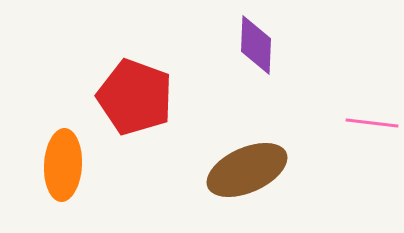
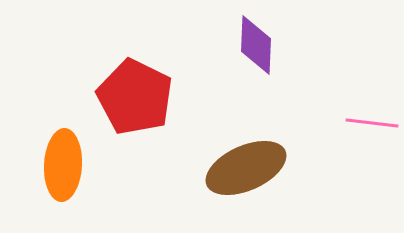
red pentagon: rotated 6 degrees clockwise
brown ellipse: moved 1 px left, 2 px up
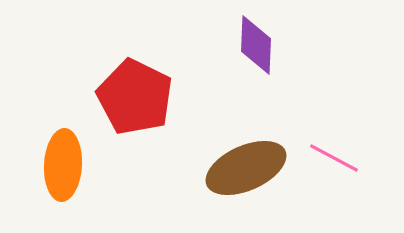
pink line: moved 38 px left, 35 px down; rotated 21 degrees clockwise
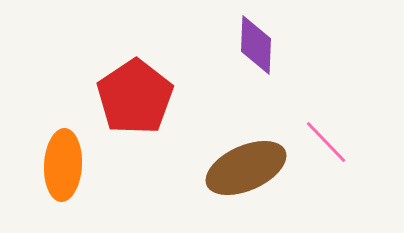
red pentagon: rotated 12 degrees clockwise
pink line: moved 8 px left, 16 px up; rotated 18 degrees clockwise
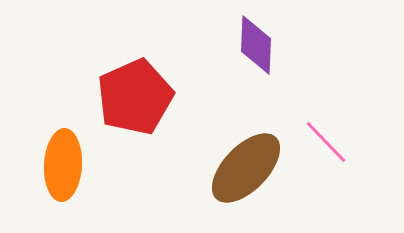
red pentagon: rotated 10 degrees clockwise
brown ellipse: rotated 22 degrees counterclockwise
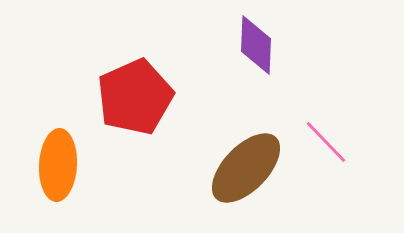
orange ellipse: moved 5 px left
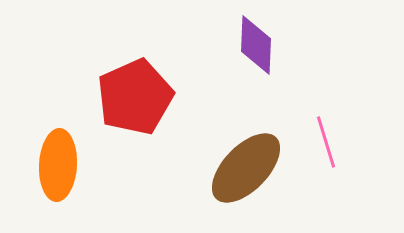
pink line: rotated 27 degrees clockwise
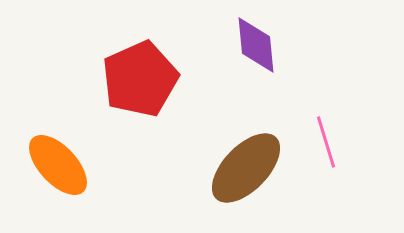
purple diamond: rotated 8 degrees counterclockwise
red pentagon: moved 5 px right, 18 px up
orange ellipse: rotated 46 degrees counterclockwise
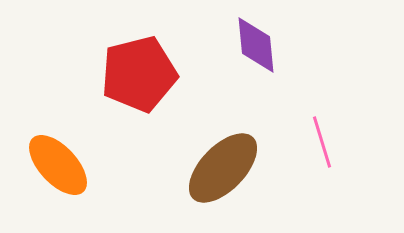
red pentagon: moved 1 px left, 5 px up; rotated 10 degrees clockwise
pink line: moved 4 px left
brown ellipse: moved 23 px left
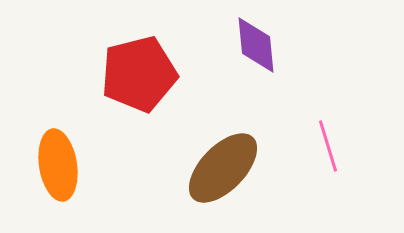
pink line: moved 6 px right, 4 px down
orange ellipse: rotated 34 degrees clockwise
